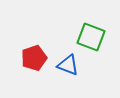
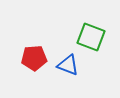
red pentagon: rotated 15 degrees clockwise
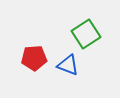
green square: moved 5 px left, 3 px up; rotated 36 degrees clockwise
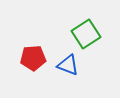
red pentagon: moved 1 px left
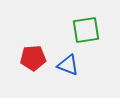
green square: moved 4 px up; rotated 24 degrees clockwise
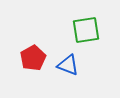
red pentagon: rotated 25 degrees counterclockwise
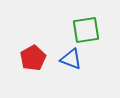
blue triangle: moved 3 px right, 6 px up
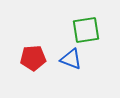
red pentagon: rotated 25 degrees clockwise
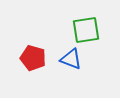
red pentagon: rotated 20 degrees clockwise
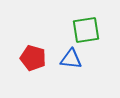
blue triangle: rotated 15 degrees counterclockwise
